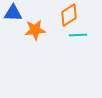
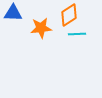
orange star: moved 6 px right, 2 px up
cyan line: moved 1 px left, 1 px up
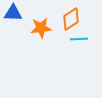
orange diamond: moved 2 px right, 4 px down
cyan line: moved 2 px right, 5 px down
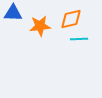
orange diamond: rotated 20 degrees clockwise
orange star: moved 1 px left, 2 px up
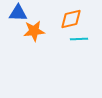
blue triangle: moved 5 px right
orange star: moved 6 px left, 5 px down
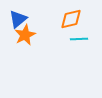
blue triangle: moved 6 px down; rotated 42 degrees counterclockwise
orange star: moved 9 px left, 4 px down; rotated 20 degrees counterclockwise
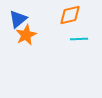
orange diamond: moved 1 px left, 4 px up
orange star: moved 1 px right
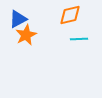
blue triangle: rotated 12 degrees clockwise
